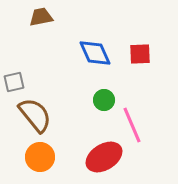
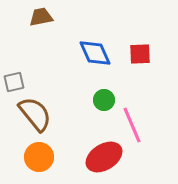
brown semicircle: moved 1 px up
orange circle: moved 1 px left
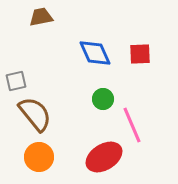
gray square: moved 2 px right, 1 px up
green circle: moved 1 px left, 1 px up
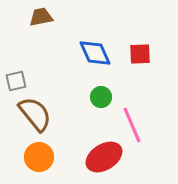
green circle: moved 2 px left, 2 px up
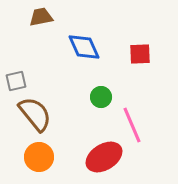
blue diamond: moved 11 px left, 6 px up
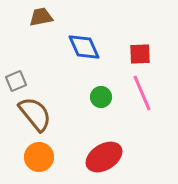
gray square: rotated 10 degrees counterclockwise
pink line: moved 10 px right, 32 px up
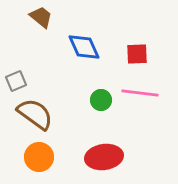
brown trapezoid: rotated 50 degrees clockwise
red square: moved 3 px left
pink line: moved 2 px left; rotated 60 degrees counterclockwise
green circle: moved 3 px down
brown semicircle: rotated 15 degrees counterclockwise
red ellipse: rotated 24 degrees clockwise
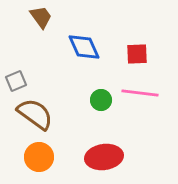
brown trapezoid: rotated 15 degrees clockwise
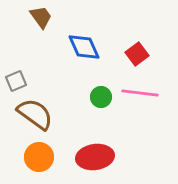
red square: rotated 35 degrees counterclockwise
green circle: moved 3 px up
red ellipse: moved 9 px left
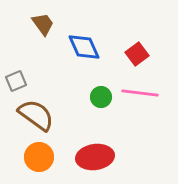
brown trapezoid: moved 2 px right, 7 px down
brown semicircle: moved 1 px right, 1 px down
